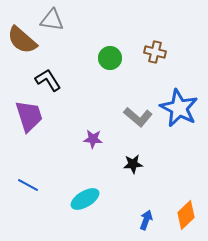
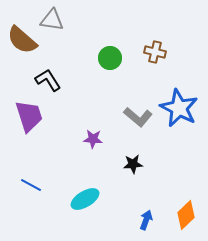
blue line: moved 3 px right
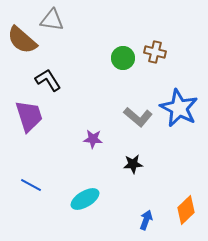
green circle: moved 13 px right
orange diamond: moved 5 px up
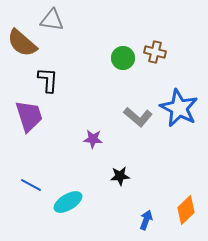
brown semicircle: moved 3 px down
black L-shape: rotated 36 degrees clockwise
black star: moved 13 px left, 12 px down
cyan ellipse: moved 17 px left, 3 px down
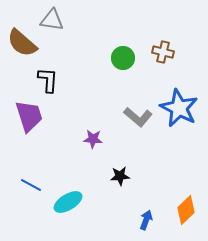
brown cross: moved 8 px right
